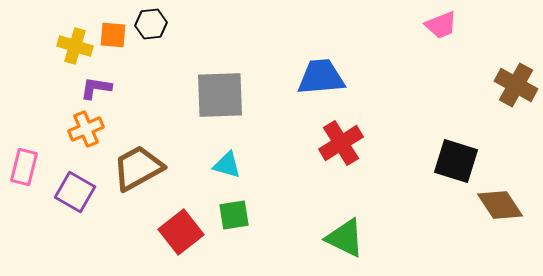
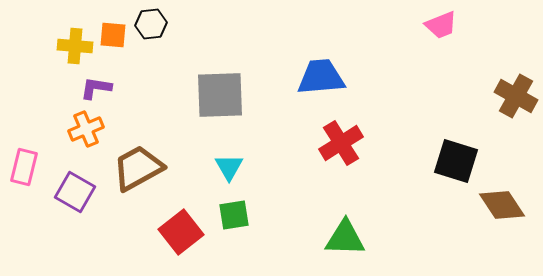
yellow cross: rotated 12 degrees counterclockwise
brown cross: moved 11 px down
cyan triangle: moved 2 px right, 2 px down; rotated 44 degrees clockwise
brown diamond: moved 2 px right
green triangle: rotated 24 degrees counterclockwise
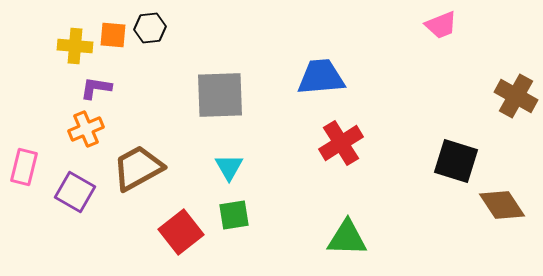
black hexagon: moved 1 px left, 4 px down
green triangle: moved 2 px right
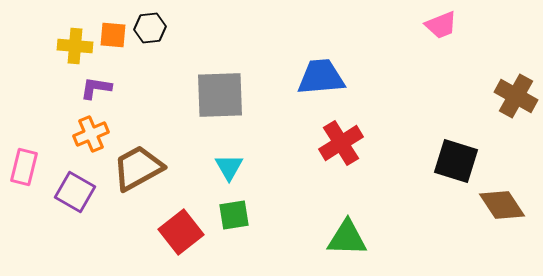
orange cross: moved 5 px right, 5 px down
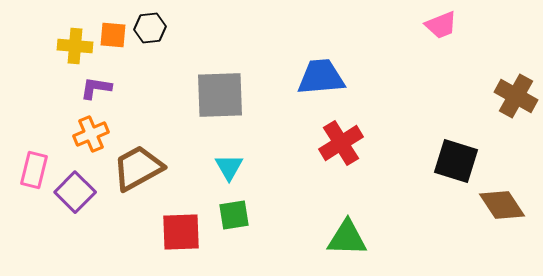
pink rectangle: moved 10 px right, 3 px down
purple square: rotated 15 degrees clockwise
red square: rotated 36 degrees clockwise
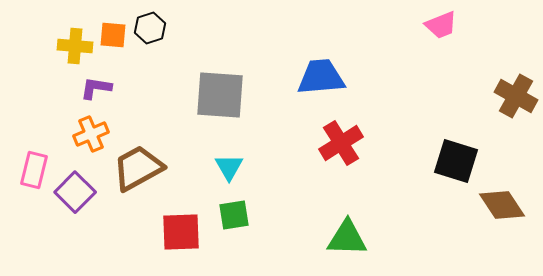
black hexagon: rotated 12 degrees counterclockwise
gray square: rotated 6 degrees clockwise
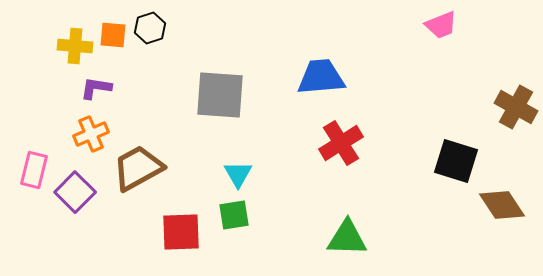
brown cross: moved 11 px down
cyan triangle: moved 9 px right, 7 px down
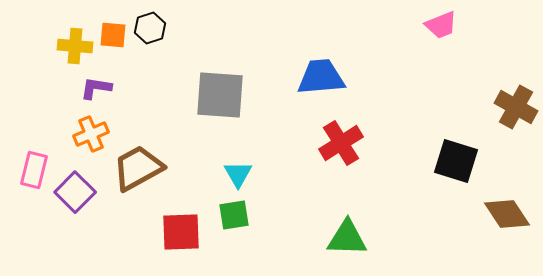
brown diamond: moved 5 px right, 9 px down
